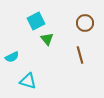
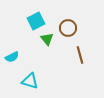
brown circle: moved 17 px left, 5 px down
cyan triangle: moved 2 px right
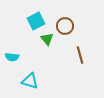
brown circle: moved 3 px left, 2 px up
cyan semicircle: rotated 32 degrees clockwise
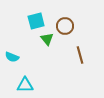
cyan square: rotated 12 degrees clockwise
cyan semicircle: rotated 16 degrees clockwise
cyan triangle: moved 5 px left, 4 px down; rotated 18 degrees counterclockwise
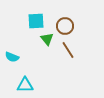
cyan square: rotated 12 degrees clockwise
brown line: moved 12 px left, 5 px up; rotated 18 degrees counterclockwise
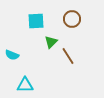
brown circle: moved 7 px right, 7 px up
green triangle: moved 4 px right, 3 px down; rotated 24 degrees clockwise
brown line: moved 6 px down
cyan semicircle: moved 2 px up
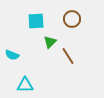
green triangle: moved 1 px left
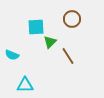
cyan square: moved 6 px down
